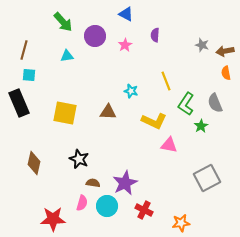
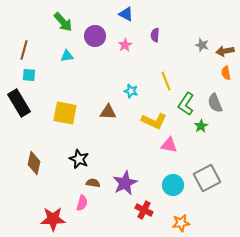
black rectangle: rotated 8 degrees counterclockwise
cyan circle: moved 66 px right, 21 px up
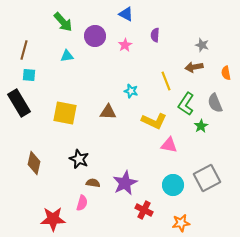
brown arrow: moved 31 px left, 16 px down
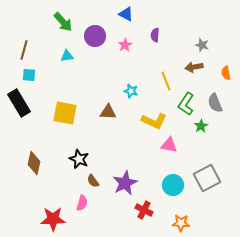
brown semicircle: moved 2 px up; rotated 136 degrees counterclockwise
orange star: rotated 12 degrees clockwise
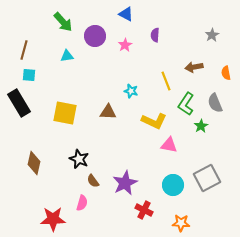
gray star: moved 10 px right, 10 px up; rotated 24 degrees clockwise
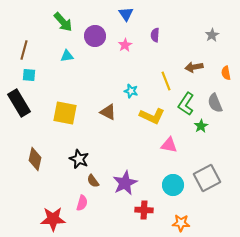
blue triangle: rotated 28 degrees clockwise
brown triangle: rotated 24 degrees clockwise
yellow L-shape: moved 2 px left, 5 px up
brown diamond: moved 1 px right, 4 px up
red cross: rotated 24 degrees counterclockwise
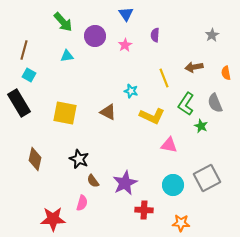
cyan square: rotated 24 degrees clockwise
yellow line: moved 2 px left, 3 px up
green star: rotated 16 degrees counterclockwise
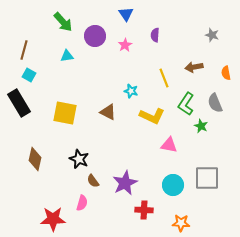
gray star: rotated 24 degrees counterclockwise
gray square: rotated 28 degrees clockwise
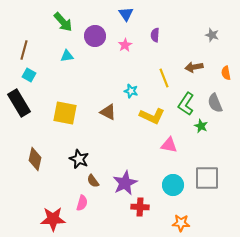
red cross: moved 4 px left, 3 px up
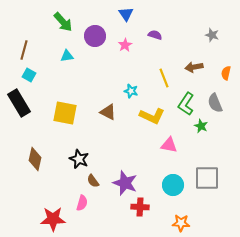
purple semicircle: rotated 104 degrees clockwise
orange semicircle: rotated 24 degrees clockwise
purple star: rotated 25 degrees counterclockwise
